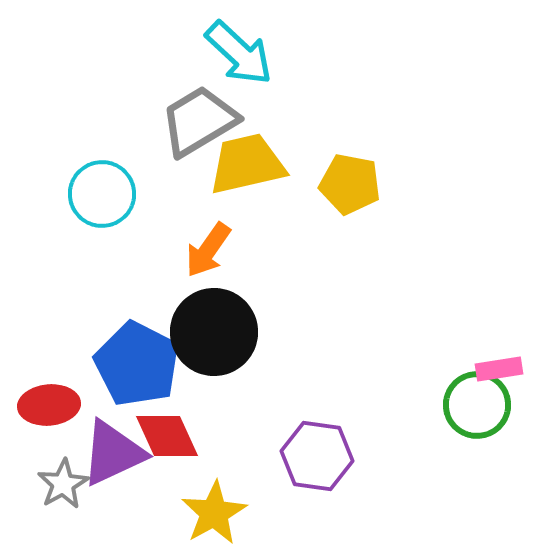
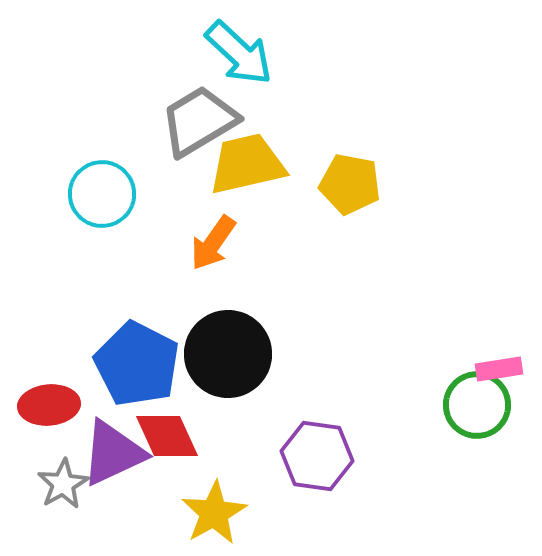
orange arrow: moved 5 px right, 7 px up
black circle: moved 14 px right, 22 px down
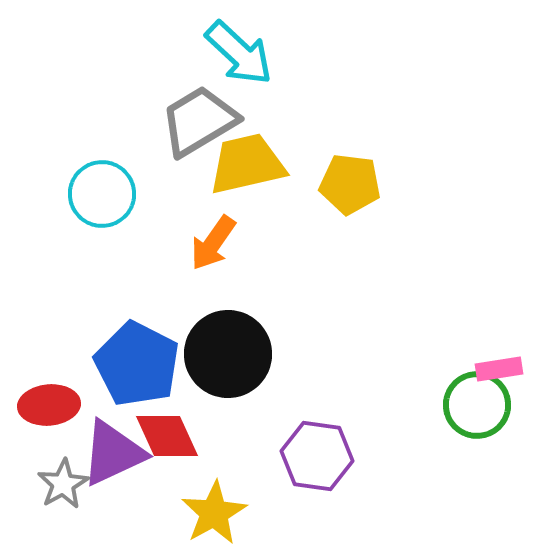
yellow pentagon: rotated 4 degrees counterclockwise
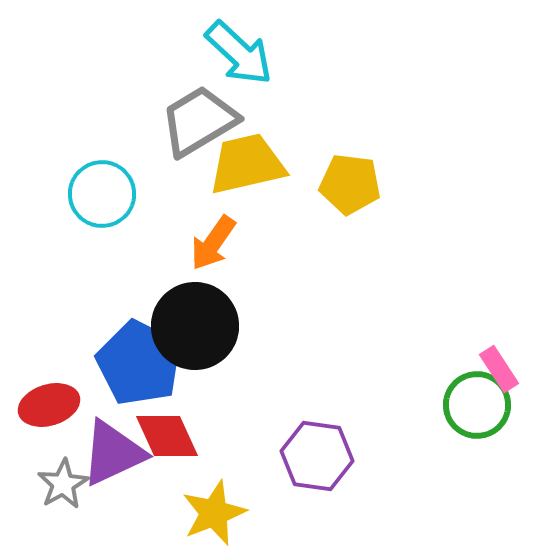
black circle: moved 33 px left, 28 px up
blue pentagon: moved 2 px right, 1 px up
pink rectangle: rotated 66 degrees clockwise
red ellipse: rotated 12 degrees counterclockwise
yellow star: rotated 8 degrees clockwise
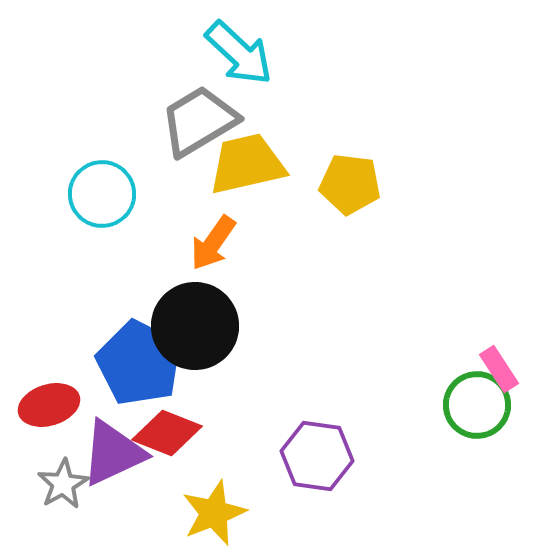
red diamond: moved 3 px up; rotated 44 degrees counterclockwise
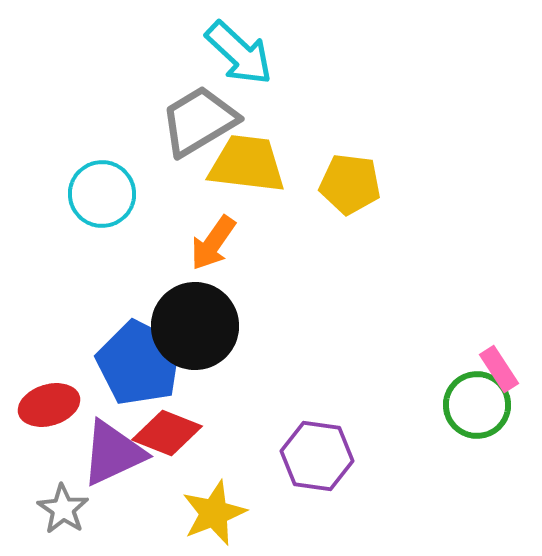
yellow trapezoid: rotated 20 degrees clockwise
gray star: moved 25 px down; rotated 9 degrees counterclockwise
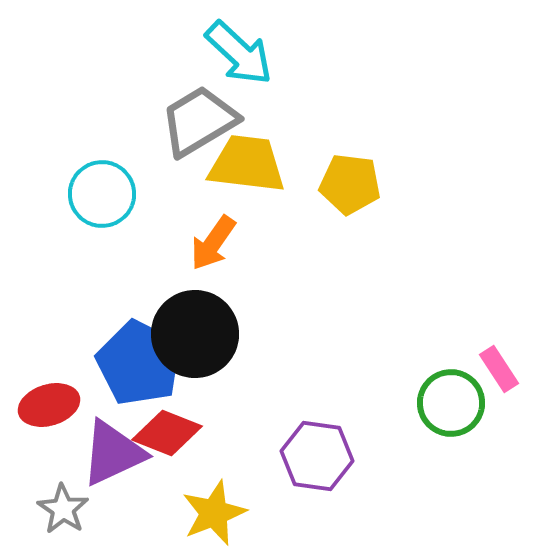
black circle: moved 8 px down
green circle: moved 26 px left, 2 px up
